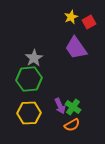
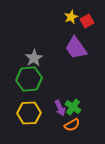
red square: moved 2 px left, 1 px up
purple arrow: moved 2 px down
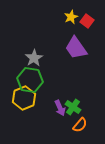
red square: rotated 24 degrees counterclockwise
green hexagon: moved 1 px right, 1 px down; rotated 15 degrees clockwise
yellow hexagon: moved 5 px left, 15 px up; rotated 20 degrees counterclockwise
orange semicircle: moved 8 px right; rotated 21 degrees counterclockwise
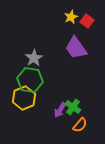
purple arrow: moved 2 px down; rotated 56 degrees clockwise
